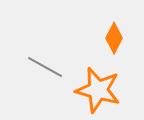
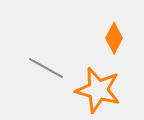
gray line: moved 1 px right, 1 px down
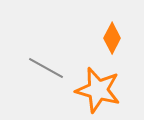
orange diamond: moved 2 px left
